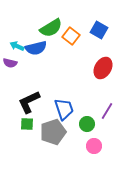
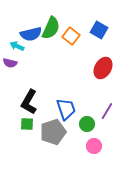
green semicircle: rotated 35 degrees counterclockwise
blue semicircle: moved 5 px left, 14 px up
black L-shape: rotated 35 degrees counterclockwise
blue trapezoid: moved 2 px right
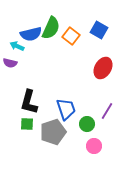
black L-shape: rotated 15 degrees counterclockwise
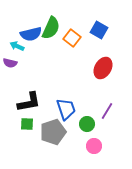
orange square: moved 1 px right, 2 px down
black L-shape: rotated 115 degrees counterclockwise
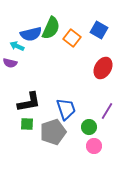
green circle: moved 2 px right, 3 px down
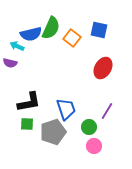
blue square: rotated 18 degrees counterclockwise
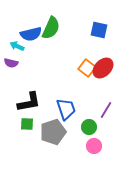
orange square: moved 15 px right, 30 px down
purple semicircle: moved 1 px right
red ellipse: rotated 15 degrees clockwise
purple line: moved 1 px left, 1 px up
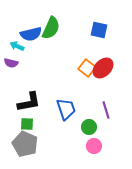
purple line: rotated 48 degrees counterclockwise
gray pentagon: moved 28 px left, 12 px down; rotated 30 degrees counterclockwise
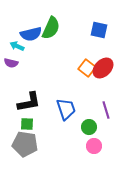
gray pentagon: rotated 15 degrees counterclockwise
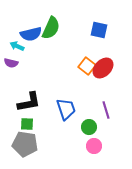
orange square: moved 2 px up
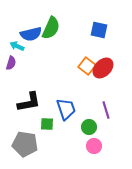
purple semicircle: rotated 88 degrees counterclockwise
green square: moved 20 px right
